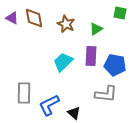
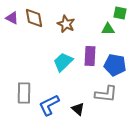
green triangle: moved 12 px right; rotated 32 degrees clockwise
purple rectangle: moved 1 px left
black triangle: moved 4 px right, 4 px up
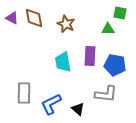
cyan trapezoid: rotated 55 degrees counterclockwise
blue L-shape: moved 2 px right, 1 px up
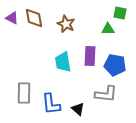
blue L-shape: rotated 70 degrees counterclockwise
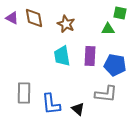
cyan trapezoid: moved 1 px left, 6 px up
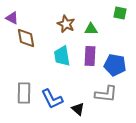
brown diamond: moved 8 px left, 20 px down
green triangle: moved 17 px left
blue L-shape: moved 1 px right, 5 px up; rotated 20 degrees counterclockwise
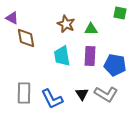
gray L-shape: rotated 25 degrees clockwise
black triangle: moved 4 px right, 15 px up; rotated 16 degrees clockwise
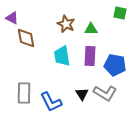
gray L-shape: moved 1 px left, 1 px up
blue L-shape: moved 1 px left, 3 px down
